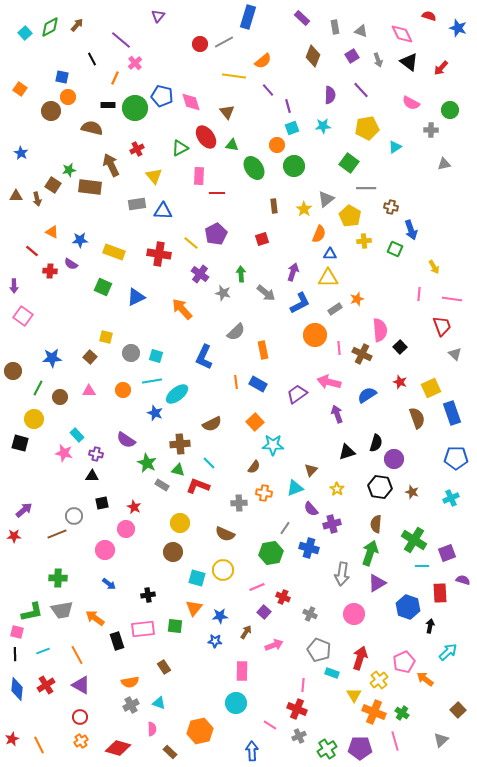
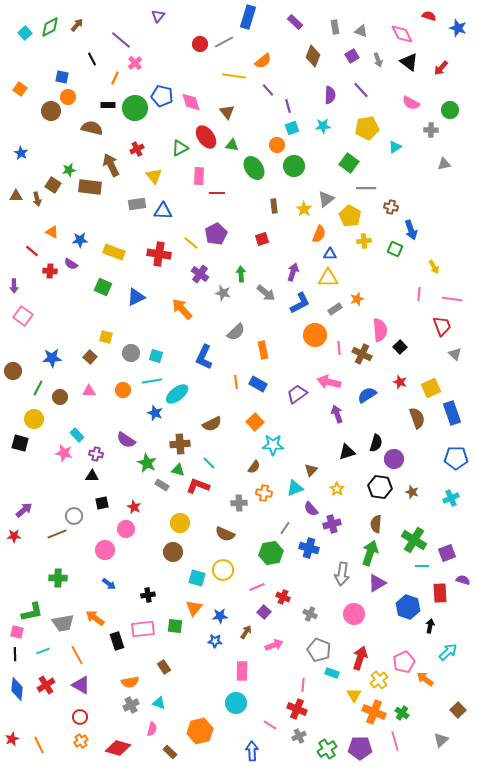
purple rectangle at (302, 18): moved 7 px left, 4 px down
gray trapezoid at (62, 610): moved 1 px right, 13 px down
pink semicircle at (152, 729): rotated 16 degrees clockwise
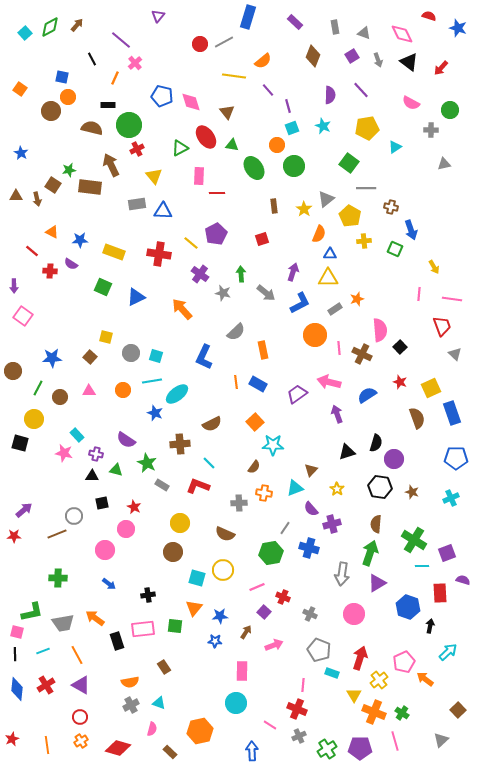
gray triangle at (361, 31): moved 3 px right, 2 px down
green circle at (135, 108): moved 6 px left, 17 px down
cyan star at (323, 126): rotated 28 degrees clockwise
green triangle at (178, 470): moved 62 px left
orange line at (39, 745): moved 8 px right; rotated 18 degrees clockwise
